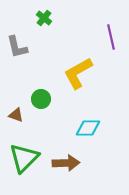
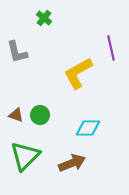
purple line: moved 11 px down
gray L-shape: moved 5 px down
green circle: moved 1 px left, 16 px down
green triangle: moved 1 px right, 2 px up
brown arrow: moved 6 px right; rotated 20 degrees counterclockwise
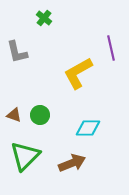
brown triangle: moved 2 px left
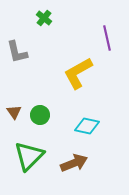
purple line: moved 4 px left, 10 px up
brown triangle: moved 3 px up; rotated 35 degrees clockwise
cyan diamond: moved 1 px left, 2 px up; rotated 10 degrees clockwise
green triangle: moved 4 px right
brown arrow: moved 2 px right
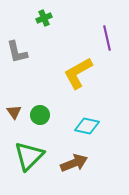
green cross: rotated 28 degrees clockwise
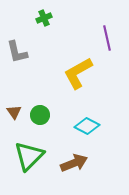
cyan diamond: rotated 15 degrees clockwise
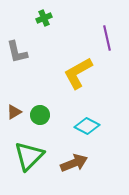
brown triangle: rotated 35 degrees clockwise
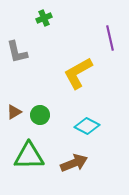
purple line: moved 3 px right
green triangle: rotated 44 degrees clockwise
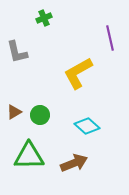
cyan diamond: rotated 15 degrees clockwise
